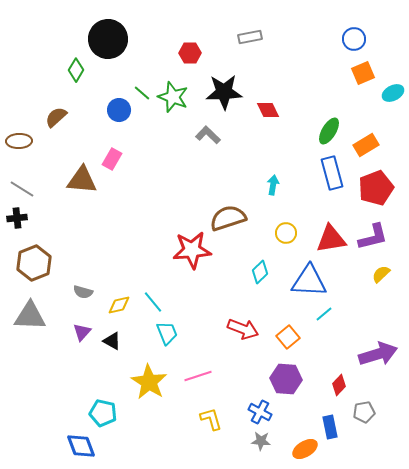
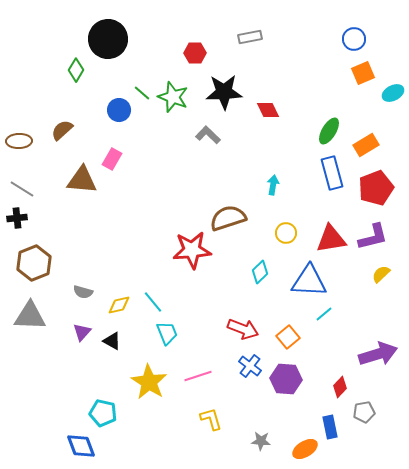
red hexagon at (190, 53): moved 5 px right
brown semicircle at (56, 117): moved 6 px right, 13 px down
red diamond at (339, 385): moved 1 px right, 2 px down
blue cross at (260, 412): moved 10 px left, 46 px up; rotated 10 degrees clockwise
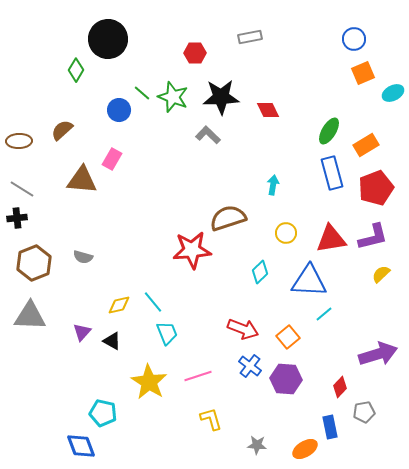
black star at (224, 92): moved 3 px left, 5 px down
gray semicircle at (83, 292): moved 35 px up
gray star at (261, 441): moved 4 px left, 4 px down
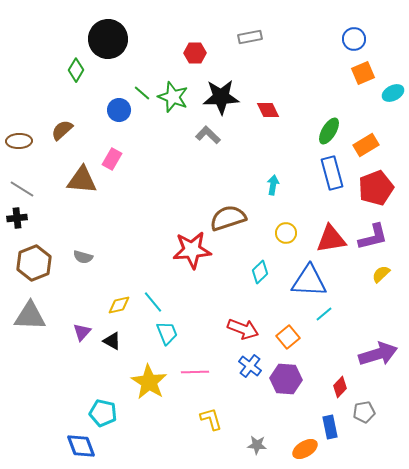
pink line at (198, 376): moved 3 px left, 4 px up; rotated 16 degrees clockwise
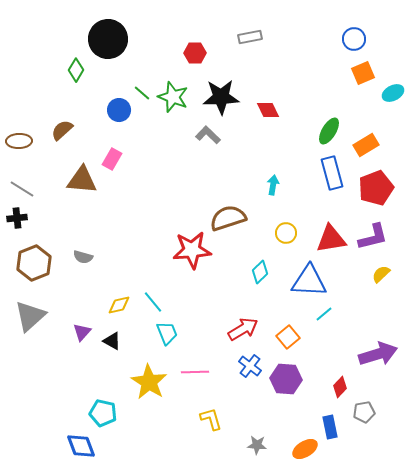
gray triangle at (30, 316): rotated 44 degrees counterclockwise
red arrow at (243, 329): rotated 52 degrees counterclockwise
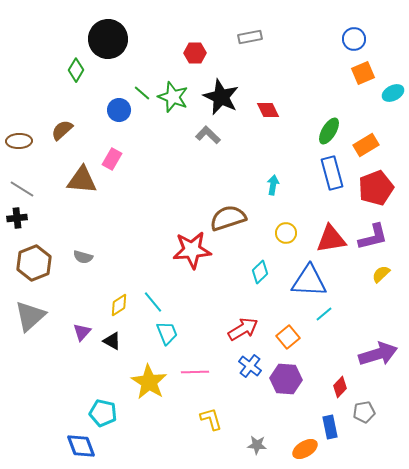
black star at (221, 97): rotated 27 degrees clockwise
yellow diamond at (119, 305): rotated 20 degrees counterclockwise
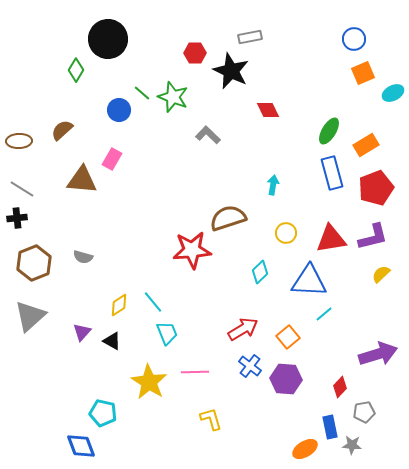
black star at (221, 97): moved 10 px right, 26 px up
gray star at (257, 445): moved 95 px right
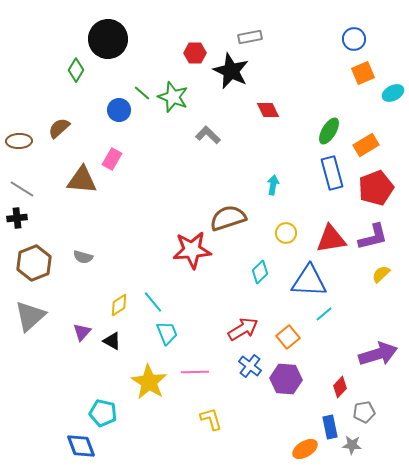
brown semicircle at (62, 130): moved 3 px left, 2 px up
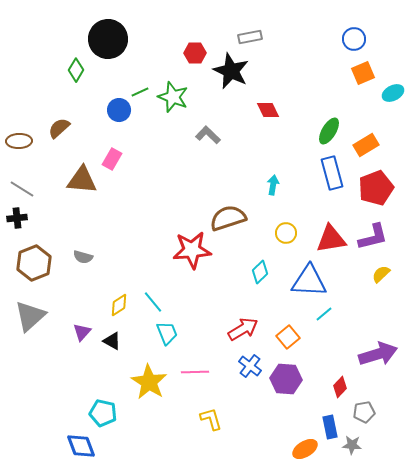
green line at (142, 93): moved 2 px left, 1 px up; rotated 66 degrees counterclockwise
